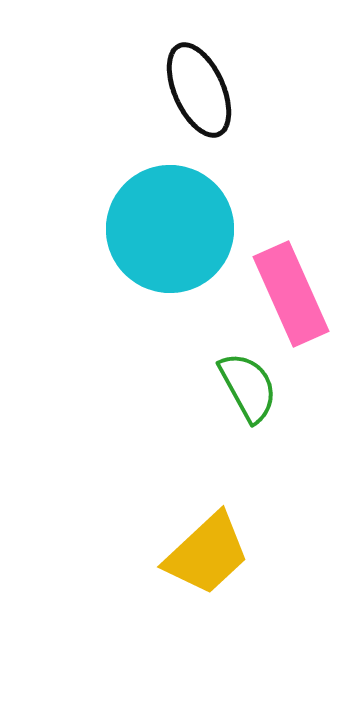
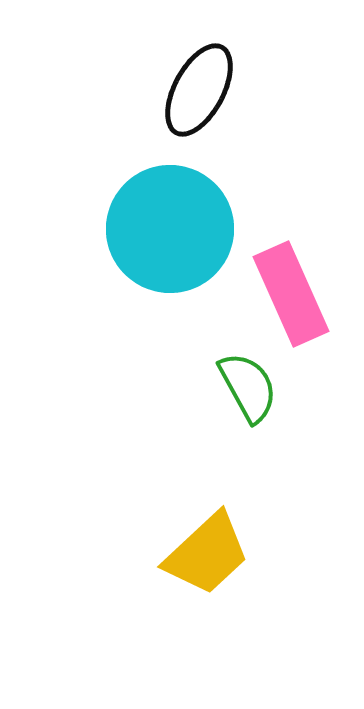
black ellipse: rotated 52 degrees clockwise
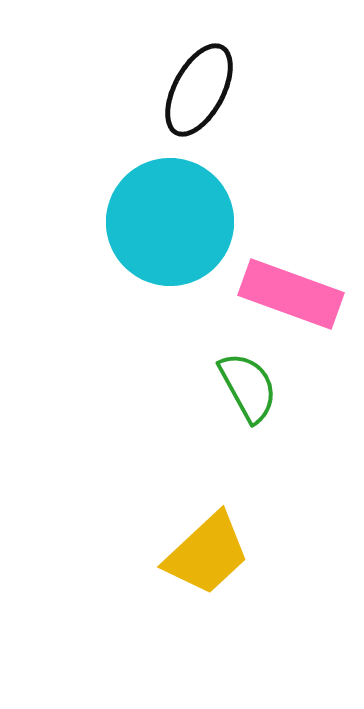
cyan circle: moved 7 px up
pink rectangle: rotated 46 degrees counterclockwise
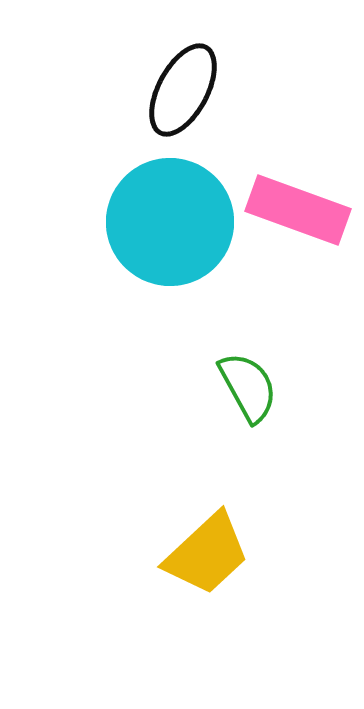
black ellipse: moved 16 px left
pink rectangle: moved 7 px right, 84 px up
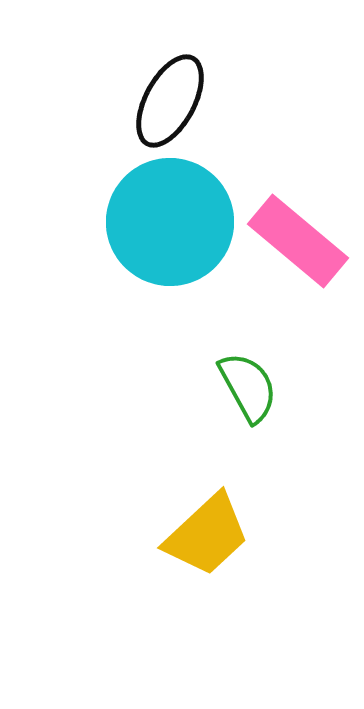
black ellipse: moved 13 px left, 11 px down
pink rectangle: moved 31 px down; rotated 20 degrees clockwise
yellow trapezoid: moved 19 px up
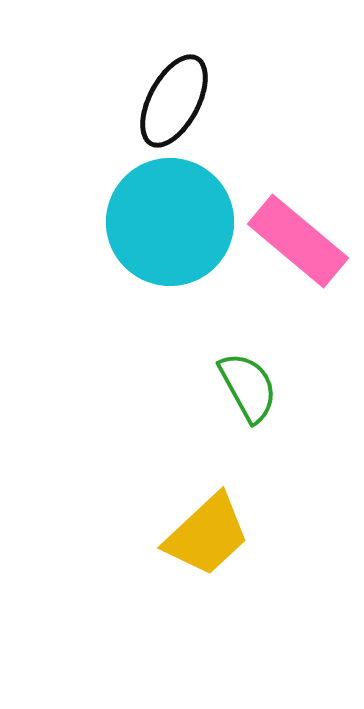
black ellipse: moved 4 px right
